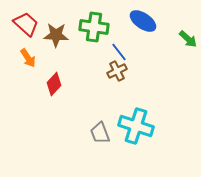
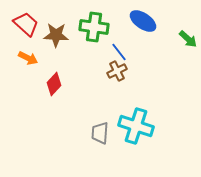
orange arrow: rotated 30 degrees counterclockwise
gray trapezoid: rotated 25 degrees clockwise
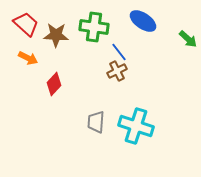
gray trapezoid: moved 4 px left, 11 px up
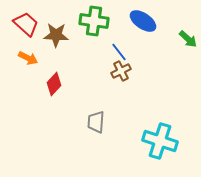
green cross: moved 6 px up
brown cross: moved 4 px right
cyan cross: moved 24 px right, 15 px down
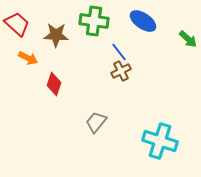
red trapezoid: moved 9 px left
red diamond: rotated 25 degrees counterclockwise
gray trapezoid: rotated 35 degrees clockwise
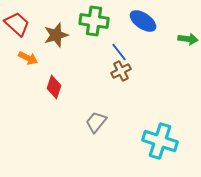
brown star: rotated 20 degrees counterclockwise
green arrow: rotated 36 degrees counterclockwise
red diamond: moved 3 px down
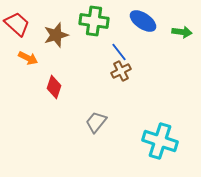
green arrow: moved 6 px left, 7 px up
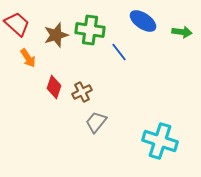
green cross: moved 4 px left, 9 px down
orange arrow: rotated 30 degrees clockwise
brown cross: moved 39 px left, 21 px down
